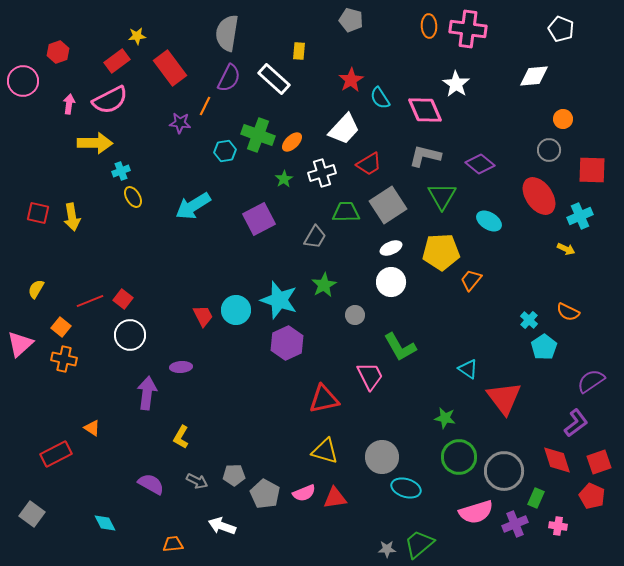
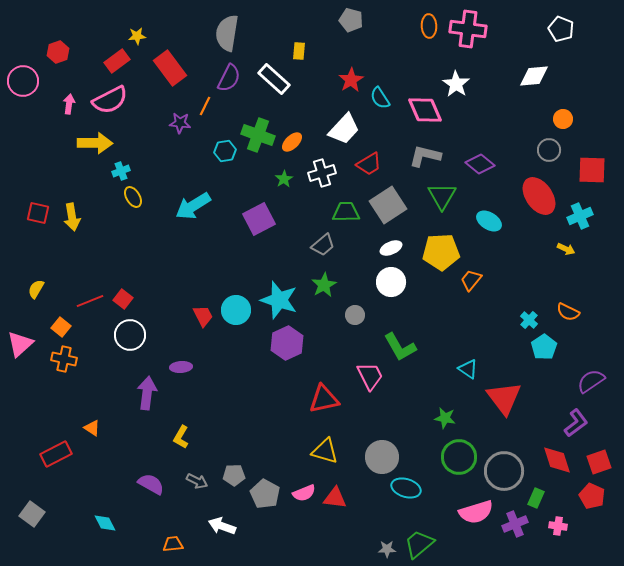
gray trapezoid at (315, 237): moved 8 px right, 8 px down; rotated 20 degrees clockwise
red triangle at (335, 498): rotated 15 degrees clockwise
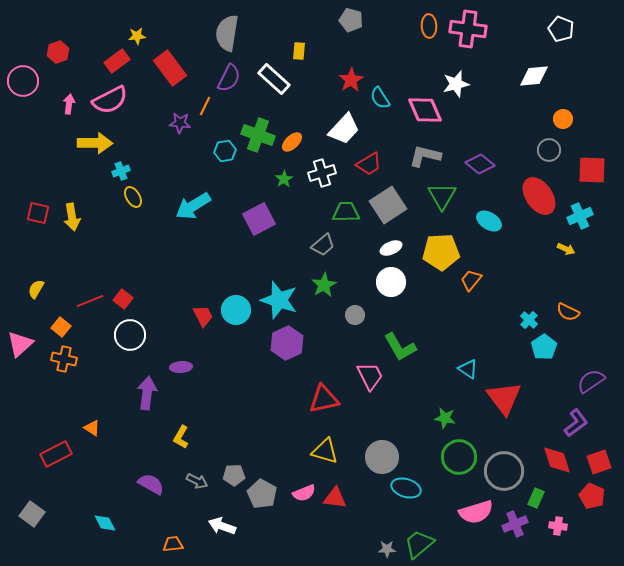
white star at (456, 84): rotated 24 degrees clockwise
gray pentagon at (265, 494): moved 3 px left
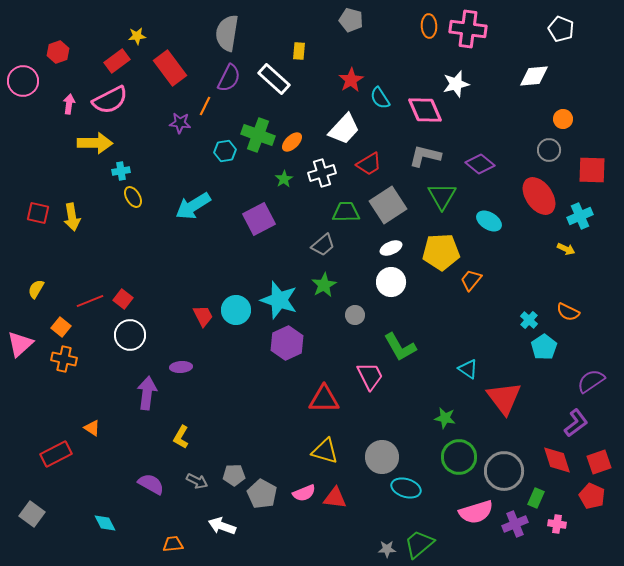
cyan cross at (121, 171): rotated 12 degrees clockwise
red triangle at (324, 399): rotated 12 degrees clockwise
pink cross at (558, 526): moved 1 px left, 2 px up
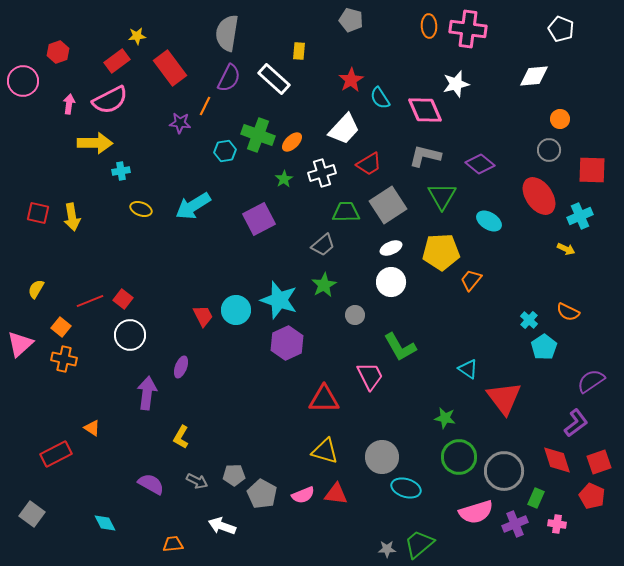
orange circle at (563, 119): moved 3 px left
yellow ellipse at (133, 197): moved 8 px right, 12 px down; rotated 40 degrees counterclockwise
purple ellipse at (181, 367): rotated 65 degrees counterclockwise
pink semicircle at (304, 493): moved 1 px left, 2 px down
red triangle at (335, 498): moved 1 px right, 4 px up
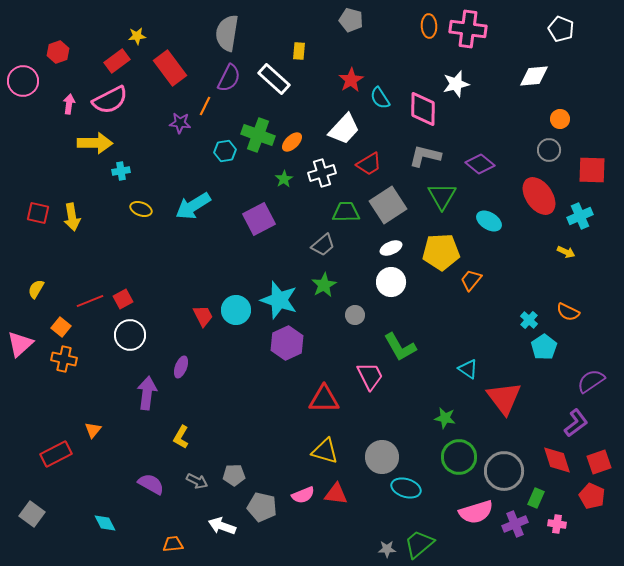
pink diamond at (425, 110): moved 2 px left, 1 px up; rotated 24 degrees clockwise
yellow arrow at (566, 249): moved 3 px down
red square at (123, 299): rotated 24 degrees clockwise
orange triangle at (92, 428): moved 1 px right, 2 px down; rotated 36 degrees clockwise
gray pentagon at (262, 494): moved 13 px down; rotated 16 degrees counterclockwise
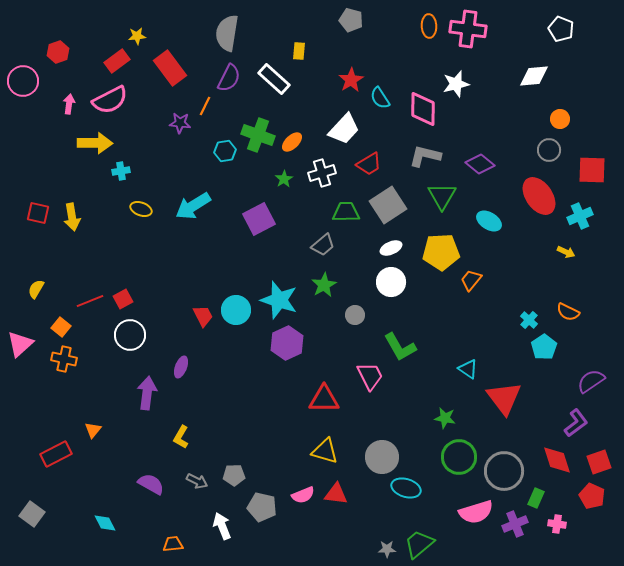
white arrow at (222, 526): rotated 48 degrees clockwise
